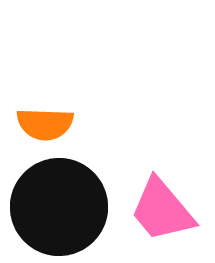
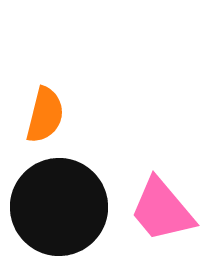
orange semicircle: moved 9 px up; rotated 78 degrees counterclockwise
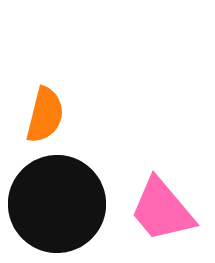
black circle: moved 2 px left, 3 px up
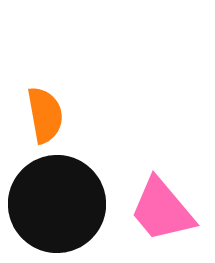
orange semicircle: rotated 24 degrees counterclockwise
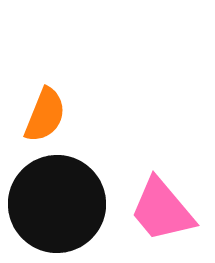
orange semicircle: rotated 32 degrees clockwise
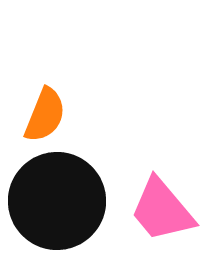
black circle: moved 3 px up
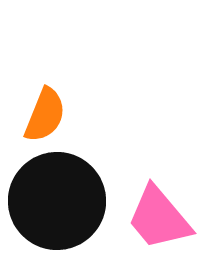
pink trapezoid: moved 3 px left, 8 px down
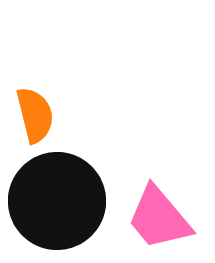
orange semicircle: moved 10 px left; rotated 36 degrees counterclockwise
